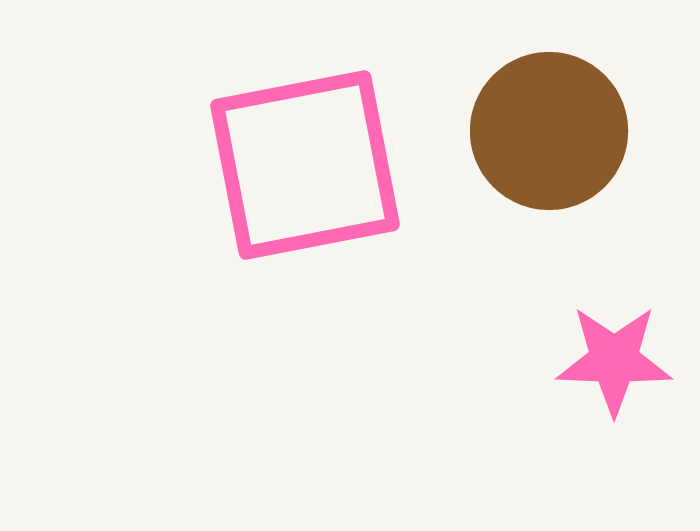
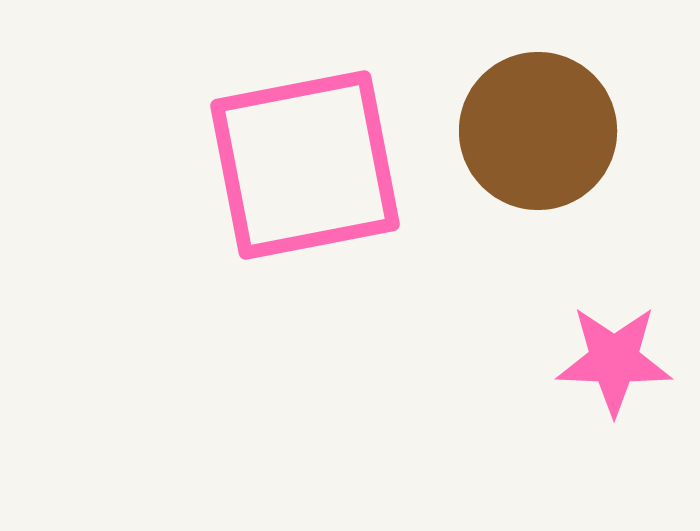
brown circle: moved 11 px left
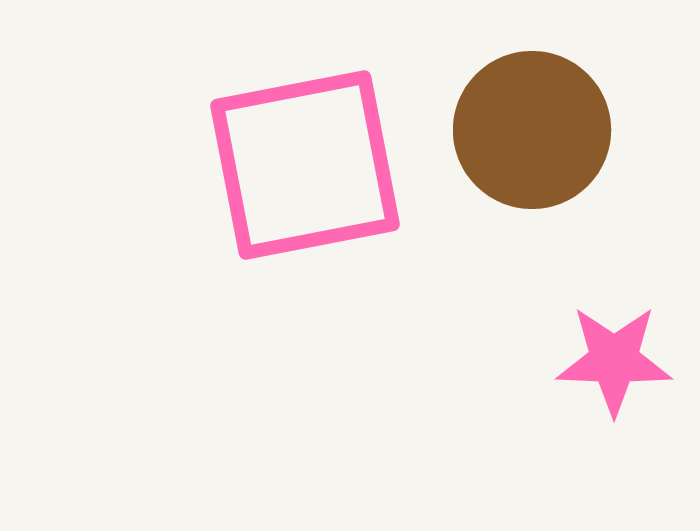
brown circle: moved 6 px left, 1 px up
